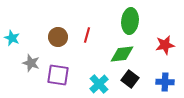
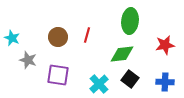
gray star: moved 3 px left, 3 px up
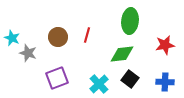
gray star: moved 7 px up
purple square: moved 1 px left, 3 px down; rotated 30 degrees counterclockwise
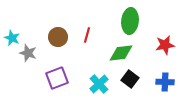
green diamond: moved 1 px left, 1 px up
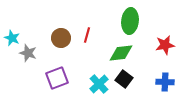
brown circle: moved 3 px right, 1 px down
black square: moved 6 px left
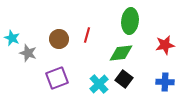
brown circle: moved 2 px left, 1 px down
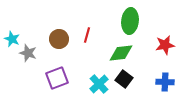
cyan star: moved 1 px down
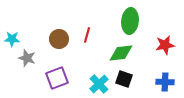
cyan star: rotated 21 degrees counterclockwise
gray star: moved 1 px left, 5 px down
black square: rotated 18 degrees counterclockwise
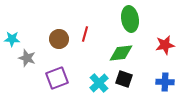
green ellipse: moved 2 px up; rotated 15 degrees counterclockwise
red line: moved 2 px left, 1 px up
cyan cross: moved 1 px up
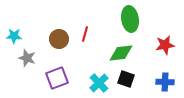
cyan star: moved 2 px right, 3 px up
black square: moved 2 px right
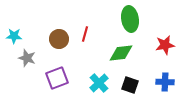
black square: moved 4 px right, 6 px down
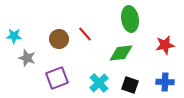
red line: rotated 56 degrees counterclockwise
